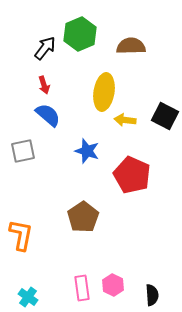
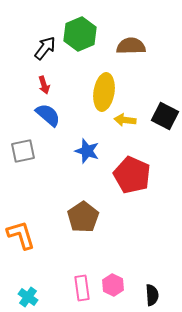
orange L-shape: rotated 28 degrees counterclockwise
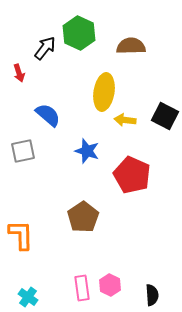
green hexagon: moved 1 px left, 1 px up; rotated 12 degrees counterclockwise
red arrow: moved 25 px left, 12 px up
orange L-shape: rotated 16 degrees clockwise
pink hexagon: moved 3 px left
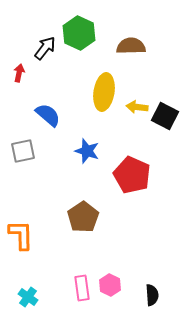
red arrow: rotated 150 degrees counterclockwise
yellow arrow: moved 12 px right, 13 px up
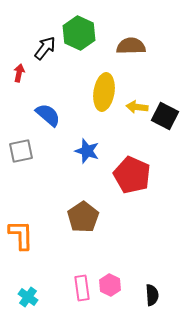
gray square: moved 2 px left
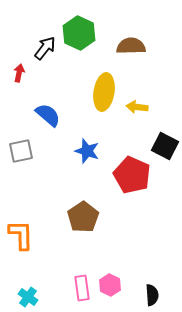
black square: moved 30 px down
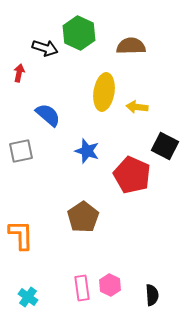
black arrow: rotated 70 degrees clockwise
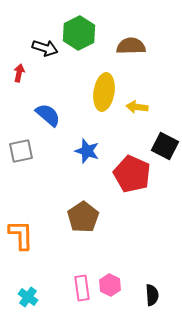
green hexagon: rotated 8 degrees clockwise
red pentagon: moved 1 px up
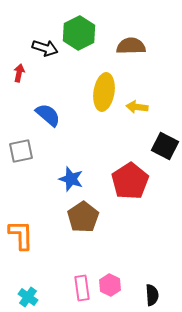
blue star: moved 16 px left, 28 px down
red pentagon: moved 2 px left, 7 px down; rotated 15 degrees clockwise
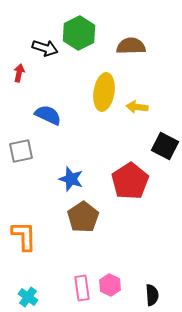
blue semicircle: rotated 16 degrees counterclockwise
orange L-shape: moved 3 px right, 1 px down
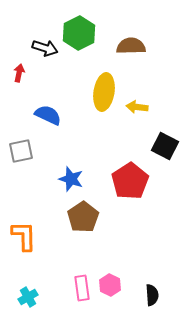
cyan cross: rotated 24 degrees clockwise
